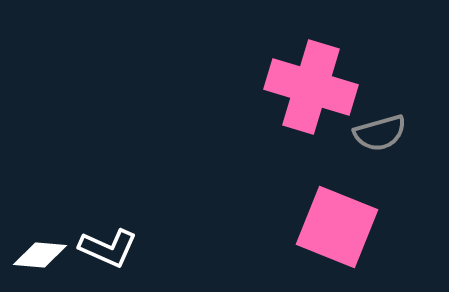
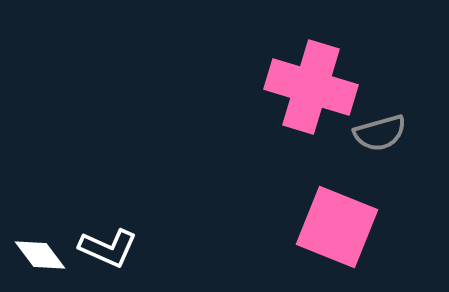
white diamond: rotated 48 degrees clockwise
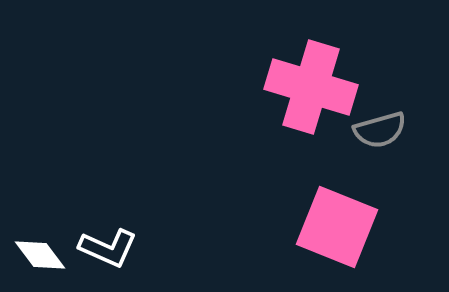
gray semicircle: moved 3 px up
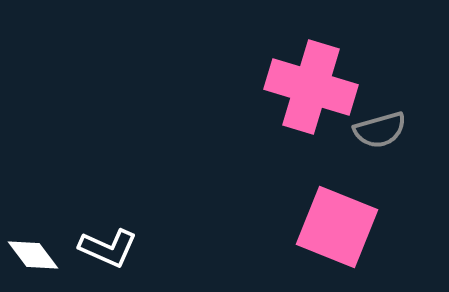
white diamond: moved 7 px left
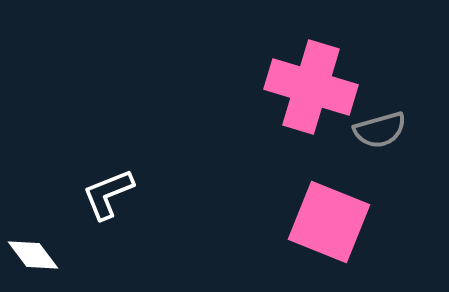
pink square: moved 8 px left, 5 px up
white L-shape: moved 54 px up; rotated 134 degrees clockwise
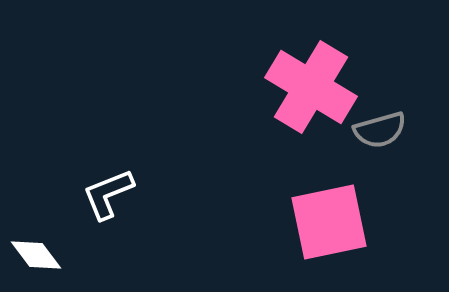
pink cross: rotated 14 degrees clockwise
pink square: rotated 34 degrees counterclockwise
white diamond: moved 3 px right
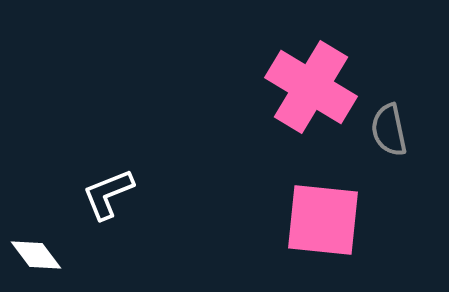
gray semicircle: moved 9 px right; rotated 94 degrees clockwise
pink square: moved 6 px left, 2 px up; rotated 18 degrees clockwise
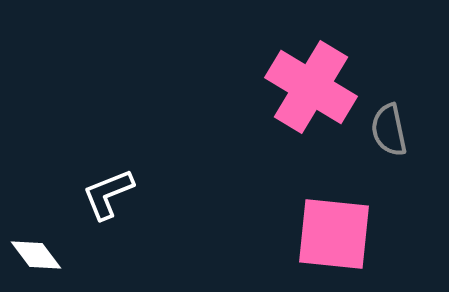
pink square: moved 11 px right, 14 px down
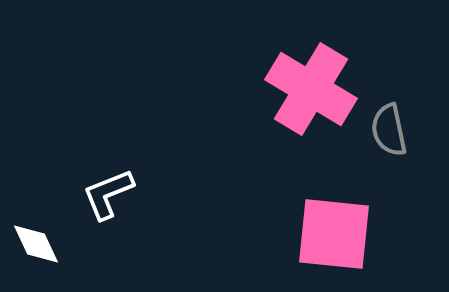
pink cross: moved 2 px down
white diamond: moved 11 px up; rotated 12 degrees clockwise
